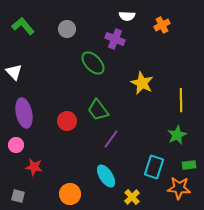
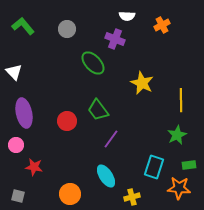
yellow cross: rotated 28 degrees clockwise
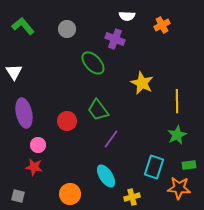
white triangle: rotated 12 degrees clockwise
yellow line: moved 4 px left, 1 px down
pink circle: moved 22 px right
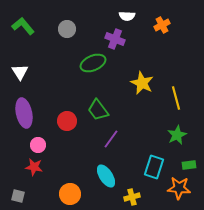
green ellipse: rotated 70 degrees counterclockwise
white triangle: moved 6 px right
yellow line: moved 1 px left, 3 px up; rotated 15 degrees counterclockwise
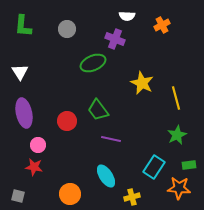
green L-shape: rotated 135 degrees counterclockwise
purple line: rotated 66 degrees clockwise
cyan rectangle: rotated 15 degrees clockwise
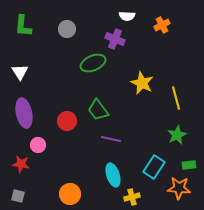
red star: moved 13 px left, 3 px up
cyan ellipse: moved 7 px right, 1 px up; rotated 15 degrees clockwise
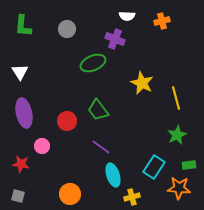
orange cross: moved 4 px up; rotated 14 degrees clockwise
purple line: moved 10 px left, 8 px down; rotated 24 degrees clockwise
pink circle: moved 4 px right, 1 px down
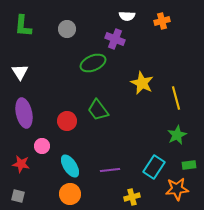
purple line: moved 9 px right, 23 px down; rotated 42 degrees counterclockwise
cyan ellipse: moved 43 px left, 9 px up; rotated 15 degrees counterclockwise
orange star: moved 2 px left, 1 px down; rotated 10 degrees counterclockwise
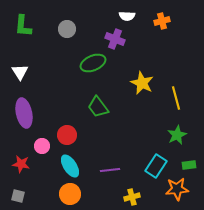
green trapezoid: moved 3 px up
red circle: moved 14 px down
cyan rectangle: moved 2 px right, 1 px up
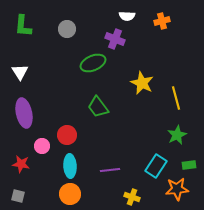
cyan ellipse: rotated 30 degrees clockwise
yellow cross: rotated 35 degrees clockwise
